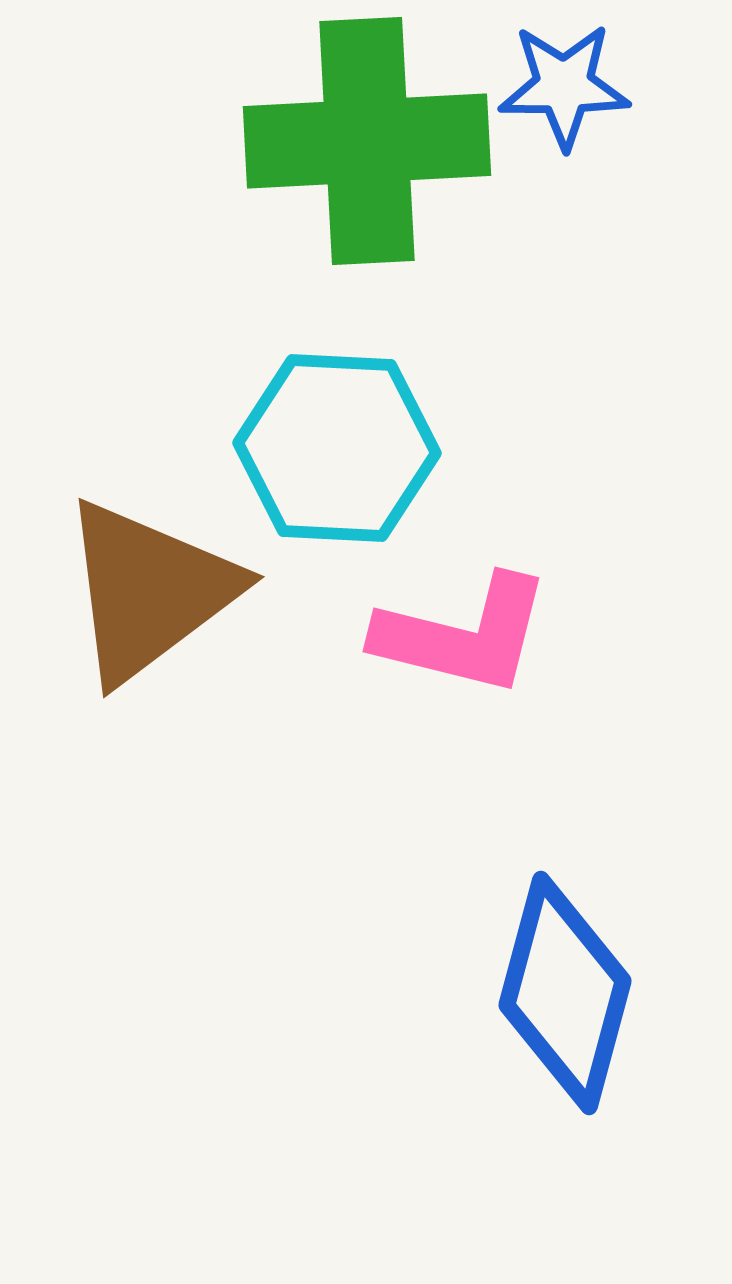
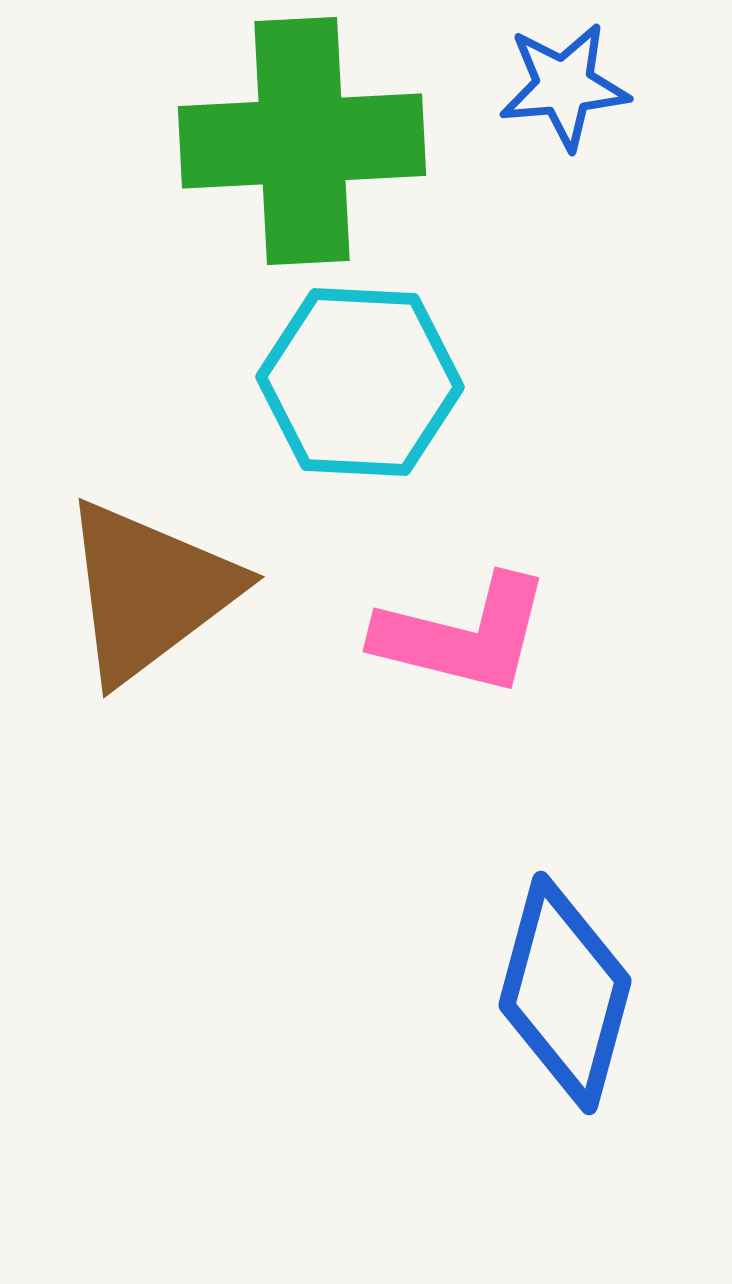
blue star: rotated 5 degrees counterclockwise
green cross: moved 65 px left
cyan hexagon: moved 23 px right, 66 px up
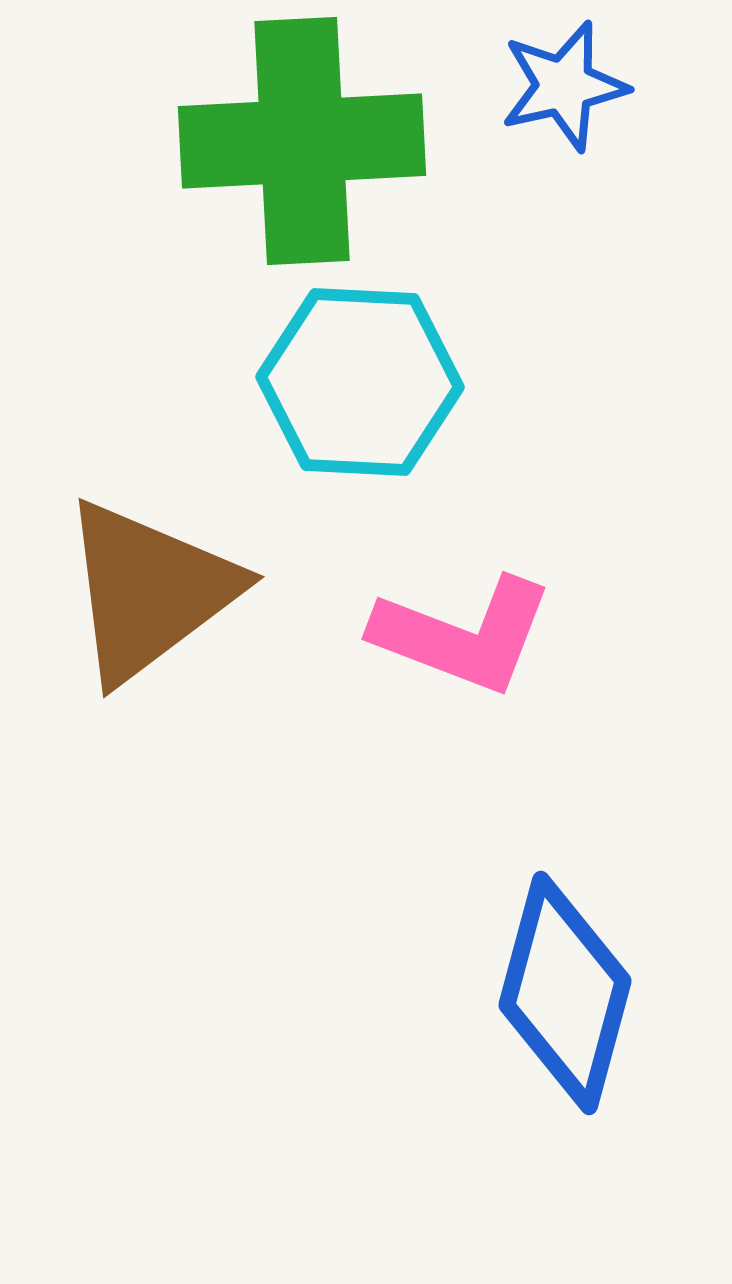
blue star: rotated 8 degrees counterclockwise
pink L-shape: rotated 7 degrees clockwise
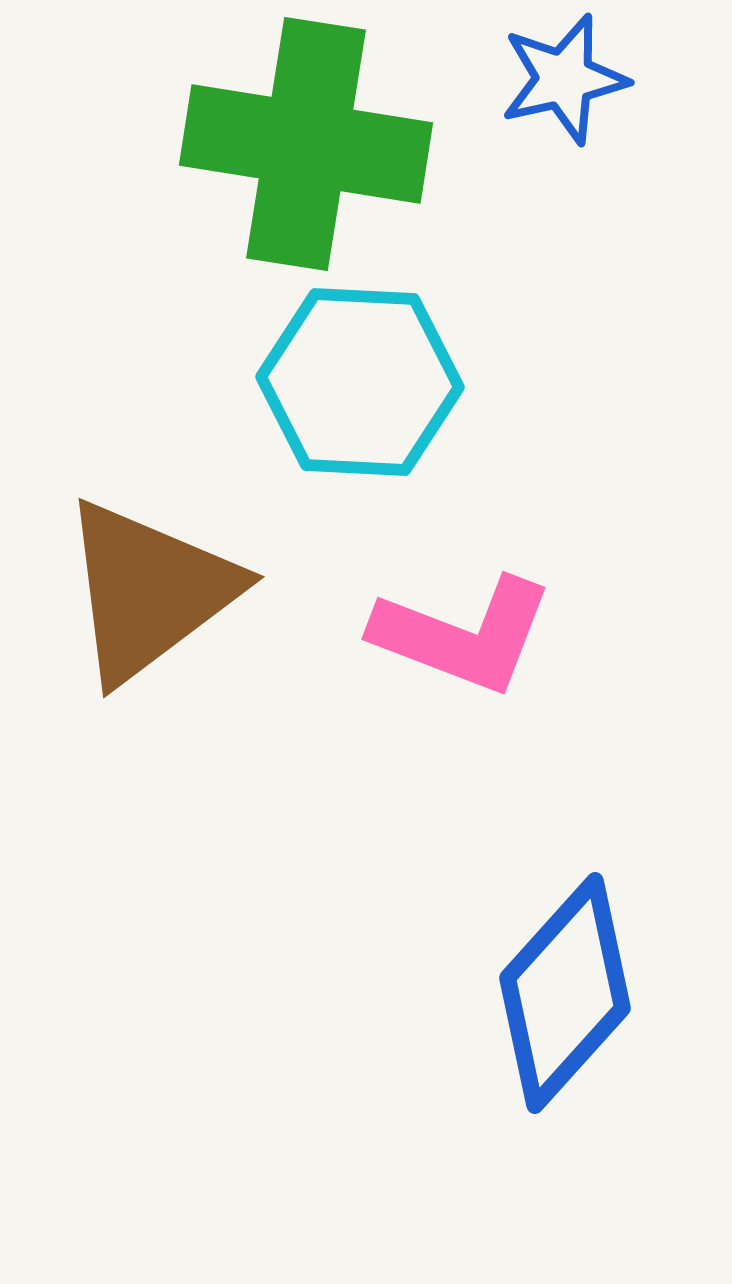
blue star: moved 7 px up
green cross: moved 4 px right, 3 px down; rotated 12 degrees clockwise
blue diamond: rotated 27 degrees clockwise
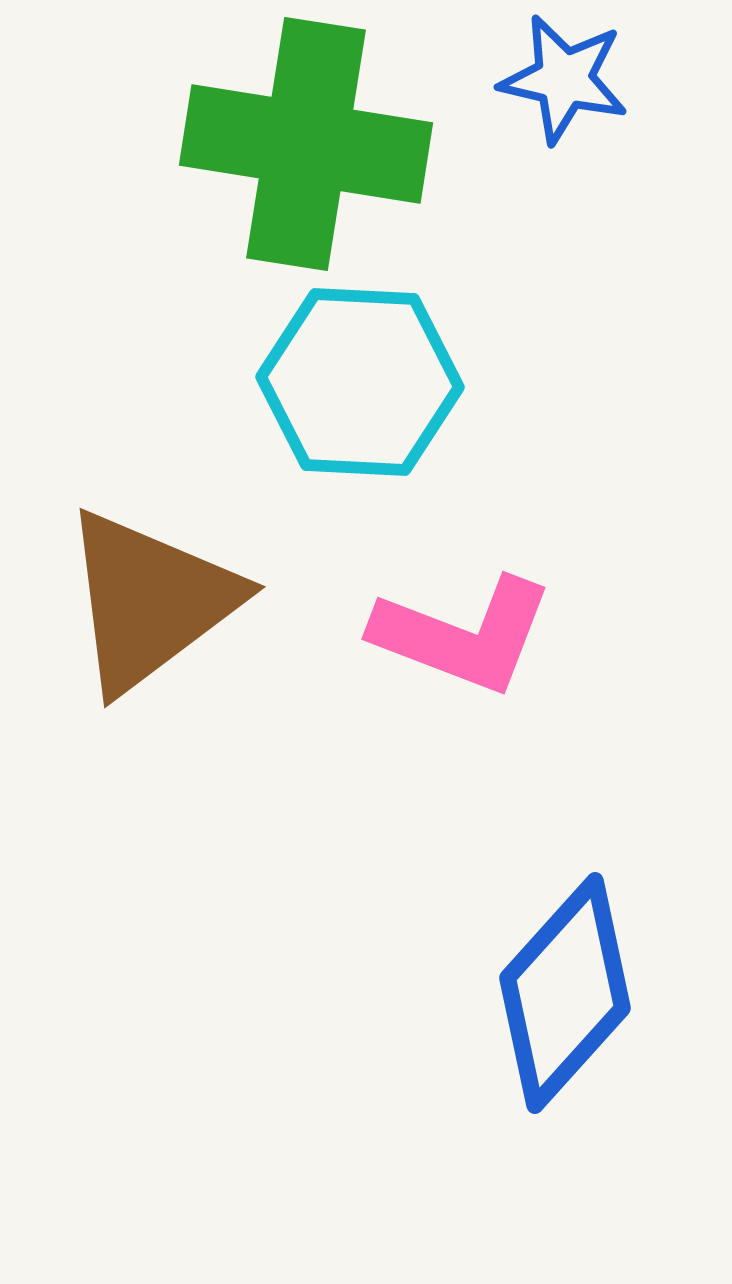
blue star: rotated 26 degrees clockwise
brown triangle: moved 1 px right, 10 px down
